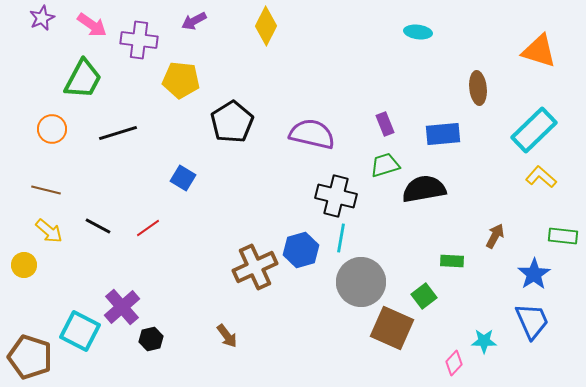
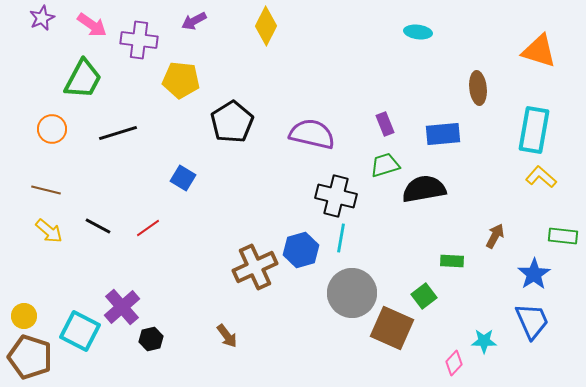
cyan rectangle at (534, 130): rotated 36 degrees counterclockwise
yellow circle at (24, 265): moved 51 px down
gray circle at (361, 282): moved 9 px left, 11 px down
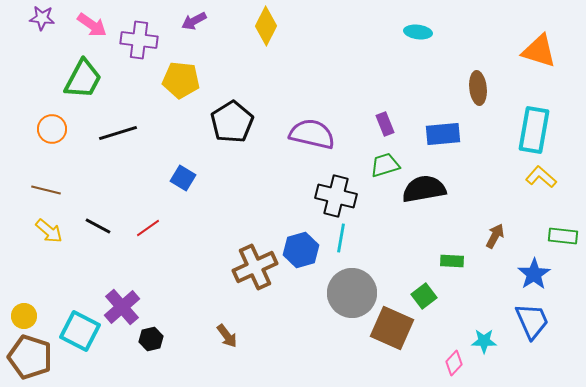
purple star at (42, 18): rotated 30 degrees clockwise
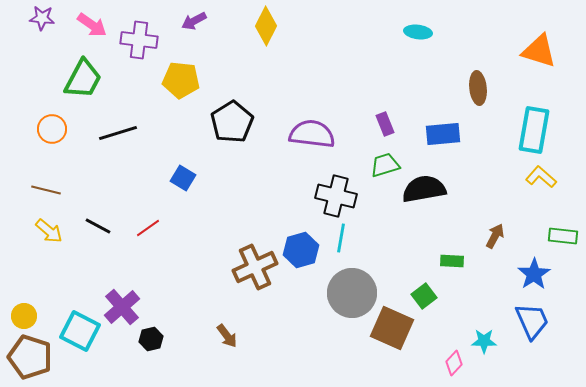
purple semicircle at (312, 134): rotated 6 degrees counterclockwise
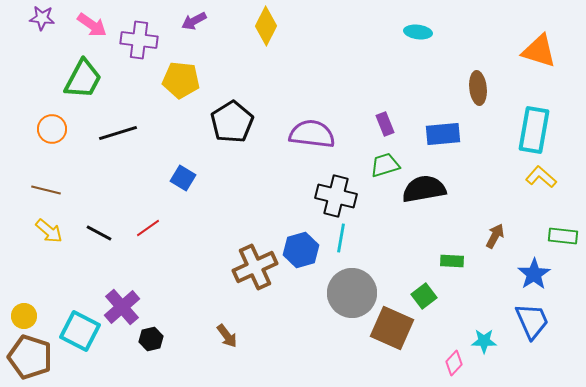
black line at (98, 226): moved 1 px right, 7 px down
